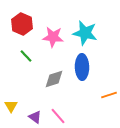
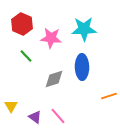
cyan star: moved 1 px left, 4 px up; rotated 15 degrees counterclockwise
pink star: moved 2 px left, 1 px down
orange line: moved 1 px down
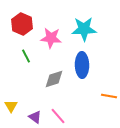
green line: rotated 16 degrees clockwise
blue ellipse: moved 2 px up
orange line: rotated 28 degrees clockwise
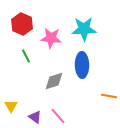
gray diamond: moved 2 px down
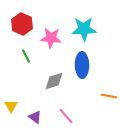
pink line: moved 8 px right
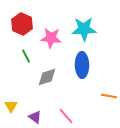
gray diamond: moved 7 px left, 4 px up
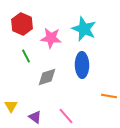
cyan star: rotated 25 degrees clockwise
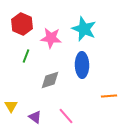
green line: rotated 48 degrees clockwise
gray diamond: moved 3 px right, 3 px down
orange line: rotated 14 degrees counterclockwise
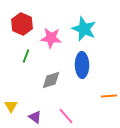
gray diamond: moved 1 px right
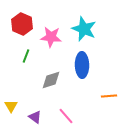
pink star: moved 1 px up
